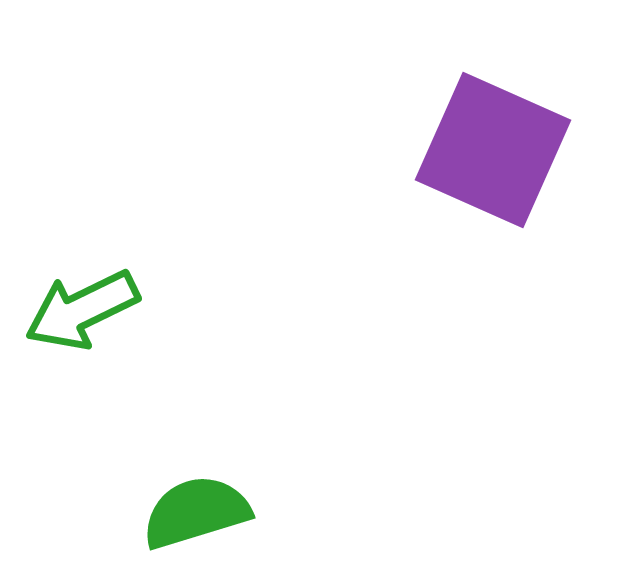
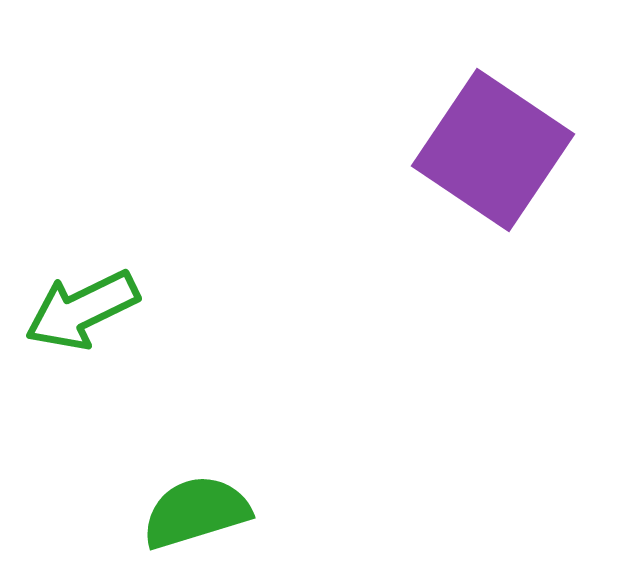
purple square: rotated 10 degrees clockwise
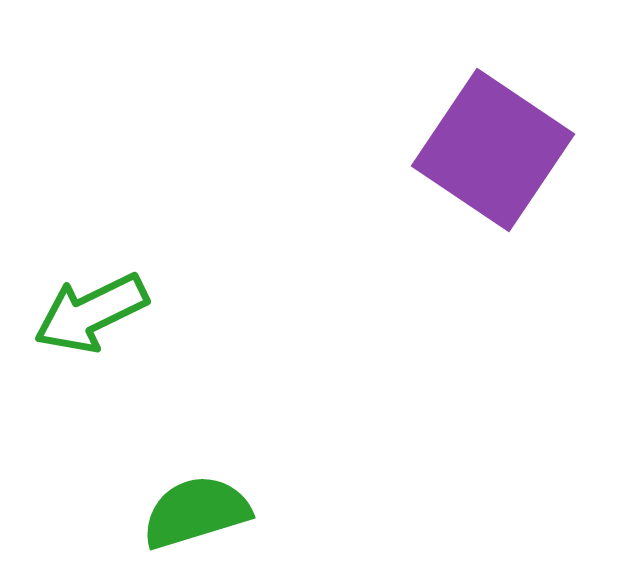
green arrow: moved 9 px right, 3 px down
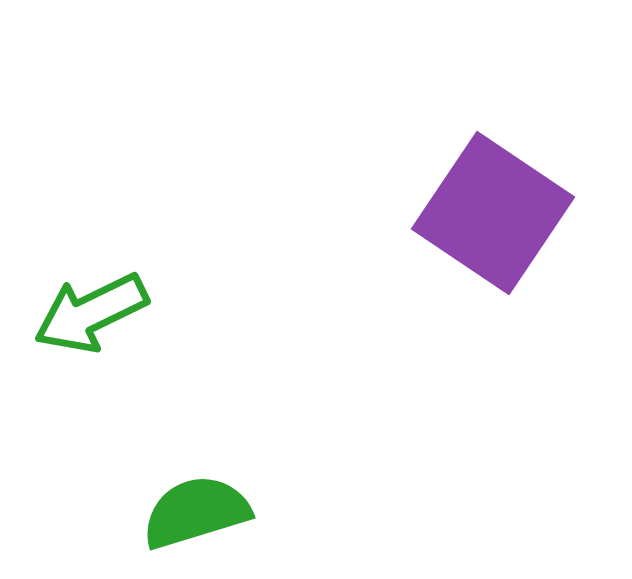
purple square: moved 63 px down
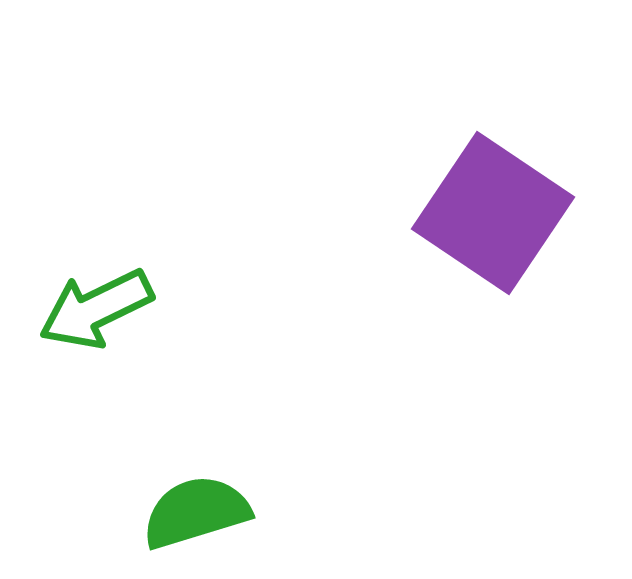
green arrow: moved 5 px right, 4 px up
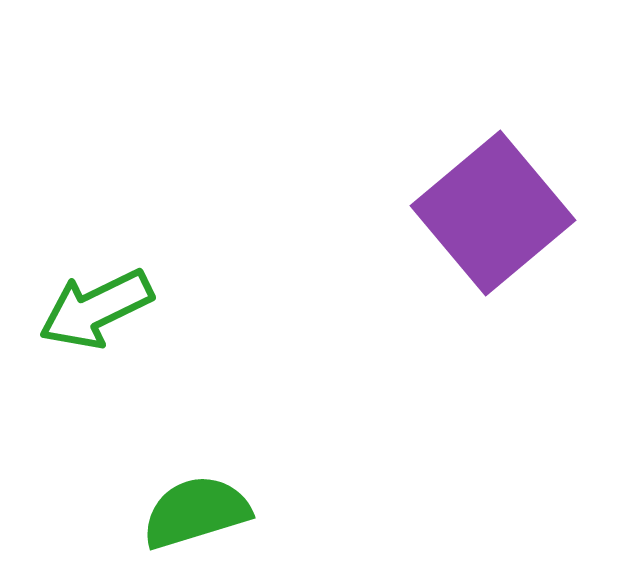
purple square: rotated 16 degrees clockwise
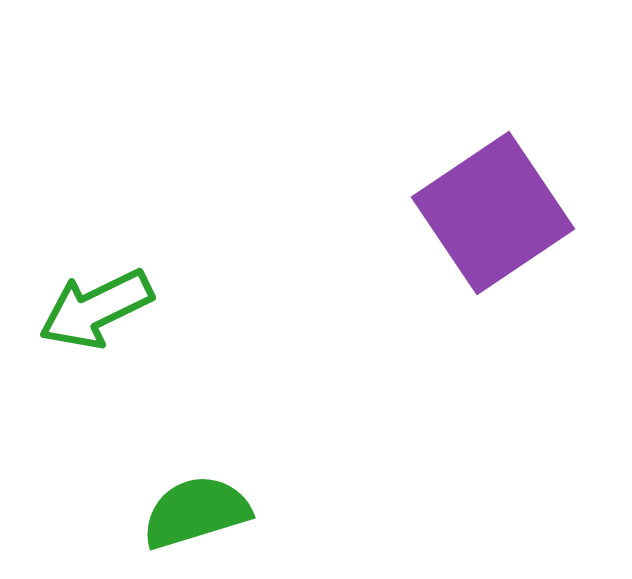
purple square: rotated 6 degrees clockwise
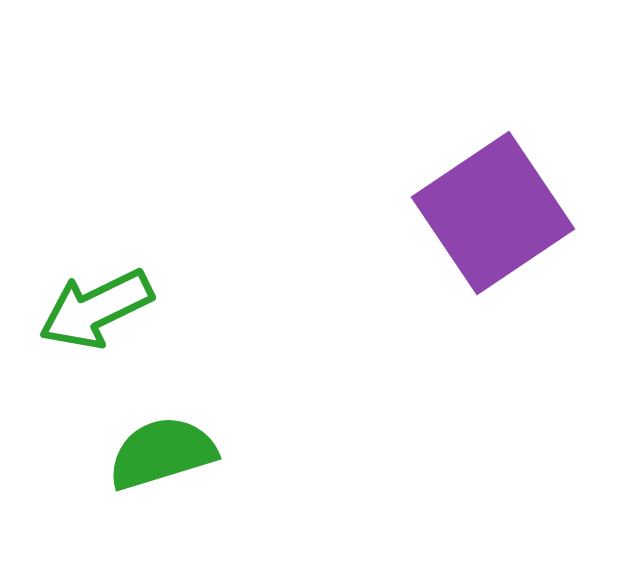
green semicircle: moved 34 px left, 59 px up
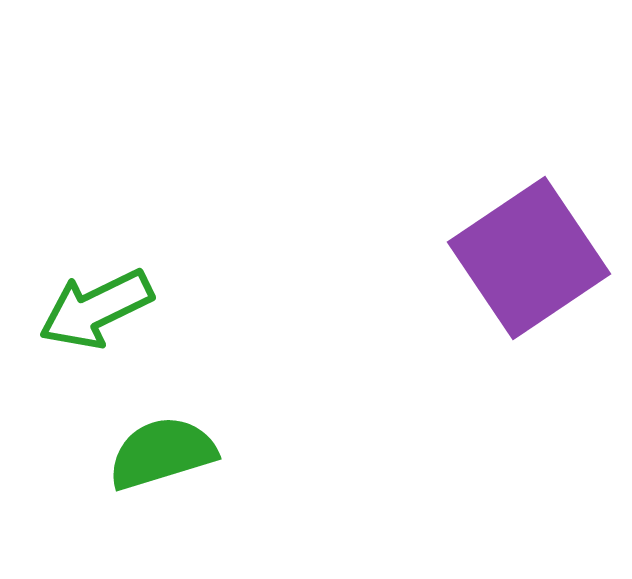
purple square: moved 36 px right, 45 px down
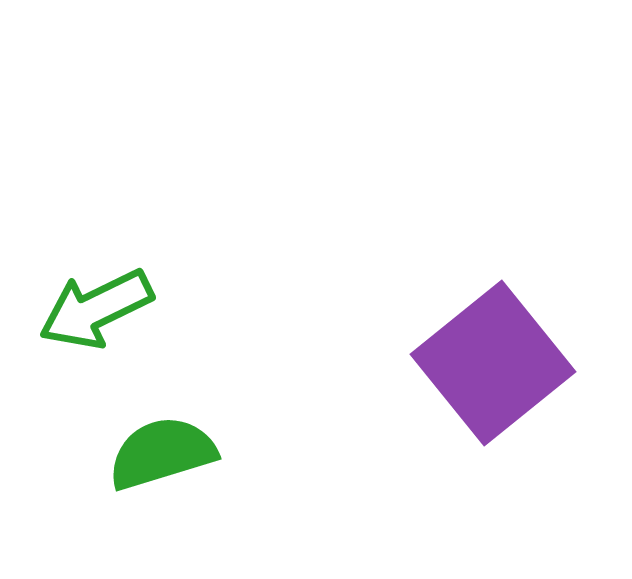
purple square: moved 36 px left, 105 px down; rotated 5 degrees counterclockwise
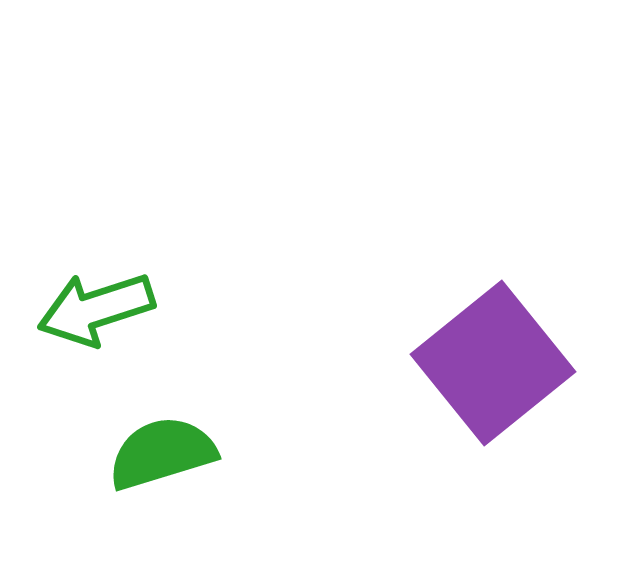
green arrow: rotated 8 degrees clockwise
